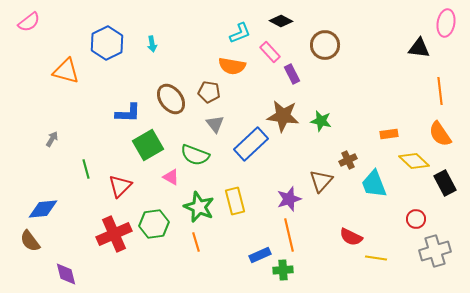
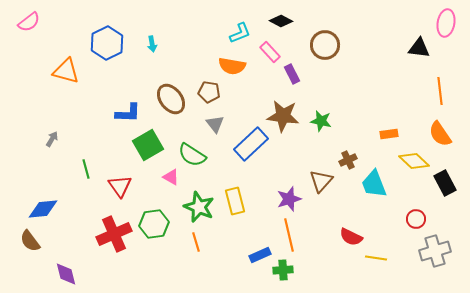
green semicircle at (195, 155): moved 3 px left; rotated 12 degrees clockwise
red triangle at (120, 186): rotated 20 degrees counterclockwise
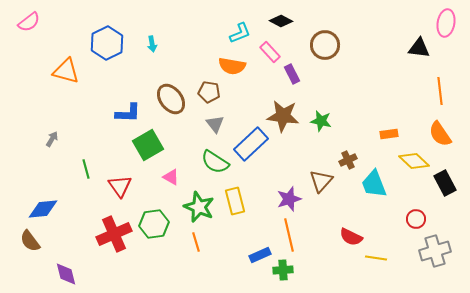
green semicircle at (192, 155): moved 23 px right, 7 px down
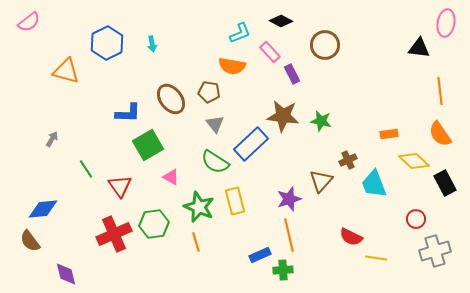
green line at (86, 169): rotated 18 degrees counterclockwise
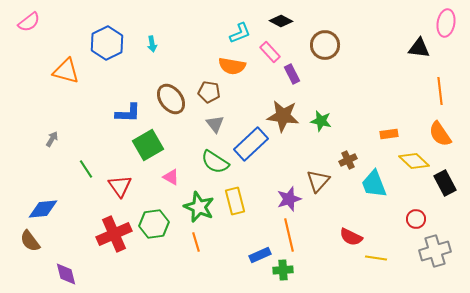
brown triangle at (321, 181): moved 3 px left
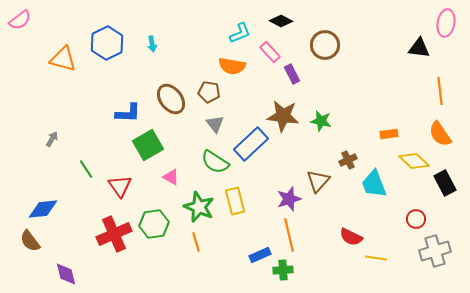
pink semicircle at (29, 22): moved 9 px left, 2 px up
orange triangle at (66, 71): moved 3 px left, 12 px up
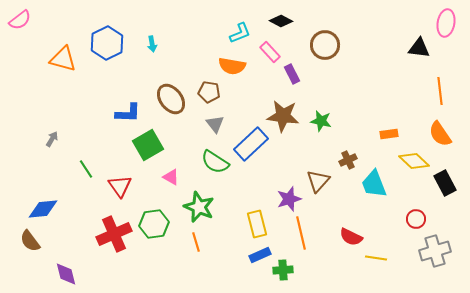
yellow rectangle at (235, 201): moved 22 px right, 23 px down
orange line at (289, 235): moved 12 px right, 2 px up
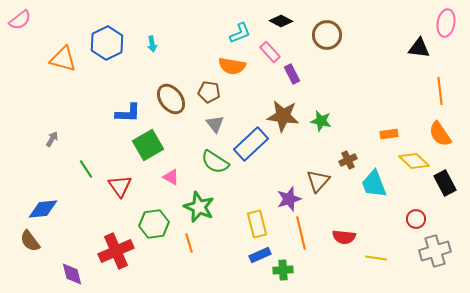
brown circle at (325, 45): moved 2 px right, 10 px up
red cross at (114, 234): moved 2 px right, 17 px down
red semicircle at (351, 237): moved 7 px left; rotated 20 degrees counterclockwise
orange line at (196, 242): moved 7 px left, 1 px down
purple diamond at (66, 274): moved 6 px right
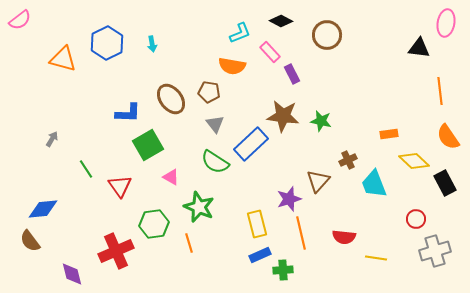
orange semicircle at (440, 134): moved 8 px right, 3 px down
